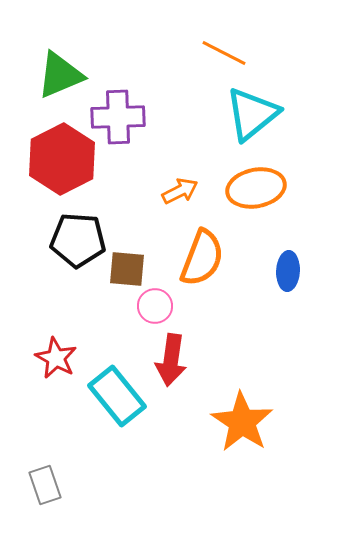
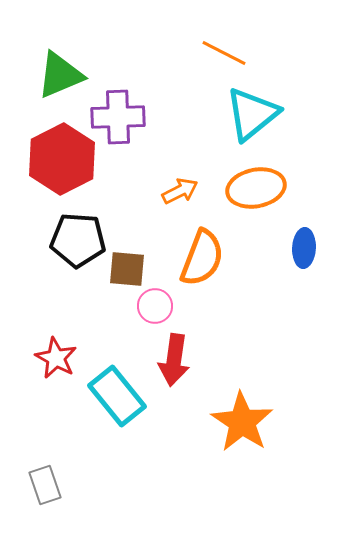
blue ellipse: moved 16 px right, 23 px up
red arrow: moved 3 px right
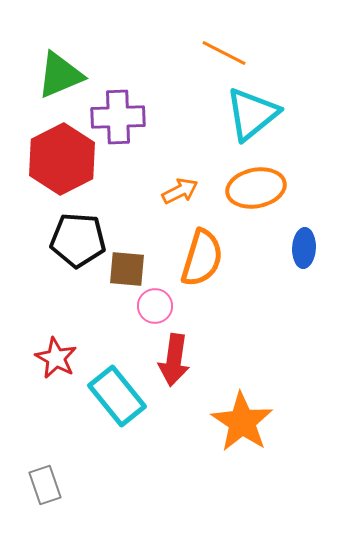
orange semicircle: rotated 4 degrees counterclockwise
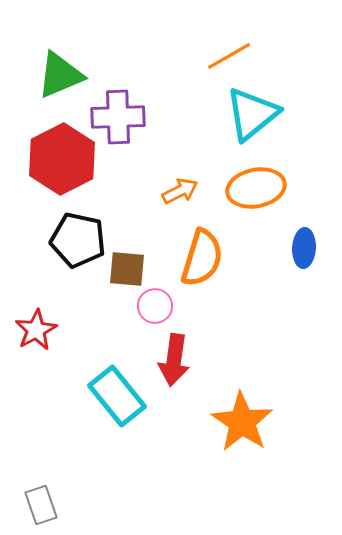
orange line: moved 5 px right, 3 px down; rotated 57 degrees counterclockwise
black pentagon: rotated 8 degrees clockwise
red star: moved 20 px left, 28 px up; rotated 15 degrees clockwise
gray rectangle: moved 4 px left, 20 px down
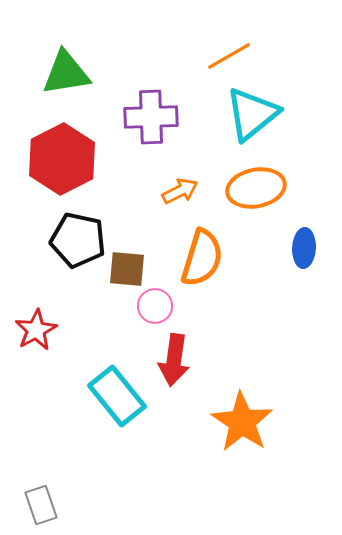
green triangle: moved 6 px right, 2 px up; rotated 14 degrees clockwise
purple cross: moved 33 px right
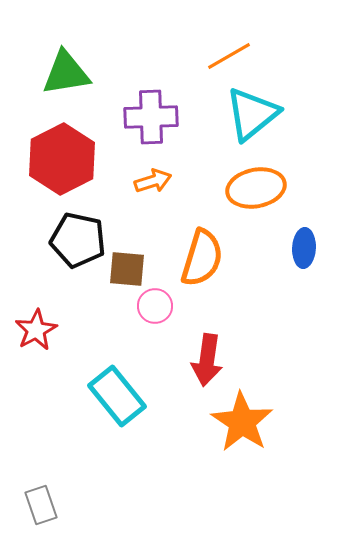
orange arrow: moved 27 px left, 10 px up; rotated 9 degrees clockwise
red arrow: moved 33 px right
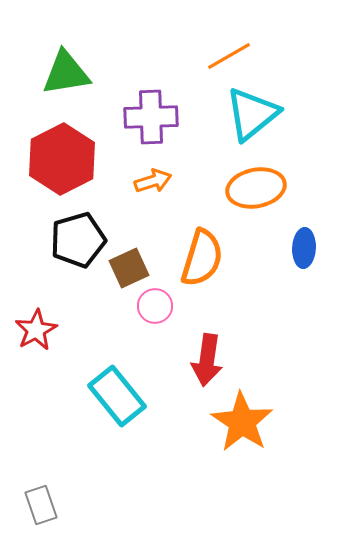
black pentagon: rotated 28 degrees counterclockwise
brown square: moved 2 px right, 1 px up; rotated 30 degrees counterclockwise
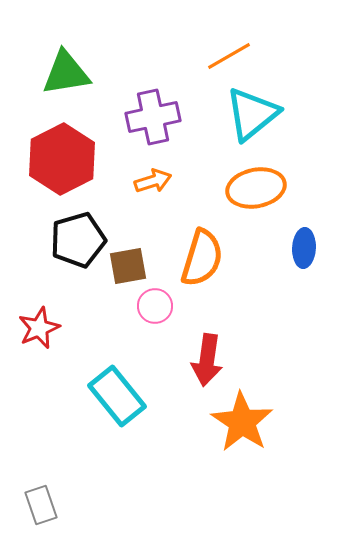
purple cross: moved 2 px right; rotated 10 degrees counterclockwise
brown square: moved 1 px left, 2 px up; rotated 15 degrees clockwise
red star: moved 3 px right, 2 px up; rotated 6 degrees clockwise
